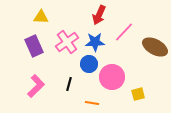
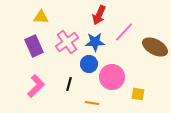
yellow square: rotated 24 degrees clockwise
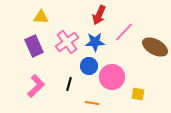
blue circle: moved 2 px down
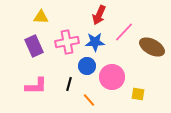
pink cross: rotated 25 degrees clockwise
brown ellipse: moved 3 px left
blue circle: moved 2 px left
pink L-shape: rotated 45 degrees clockwise
orange line: moved 3 px left, 3 px up; rotated 40 degrees clockwise
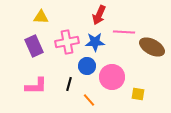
pink line: rotated 50 degrees clockwise
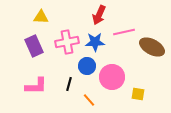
pink line: rotated 15 degrees counterclockwise
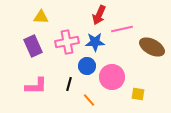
pink line: moved 2 px left, 3 px up
purple rectangle: moved 1 px left
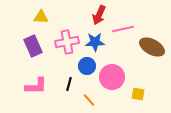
pink line: moved 1 px right
